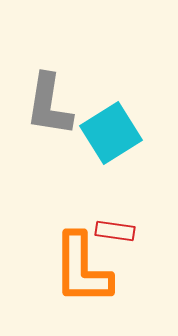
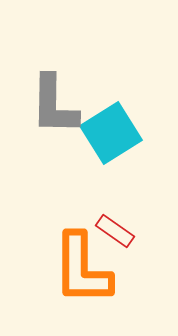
gray L-shape: moved 5 px right; rotated 8 degrees counterclockwise
red rectangle: rotated 27 degrees clockwise
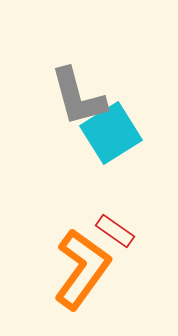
gray L-shape: moved 24 px right, 8 px up; rotated 16 degrees counterclockwise
orange L-shape: rotated 144 degrees counterclockwise
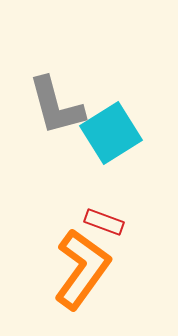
gray L-shape: moved 22 px left, 9 px down
red rectangle: moved 11 px left, 9 px up; rotated 15 degrees counterclockwise
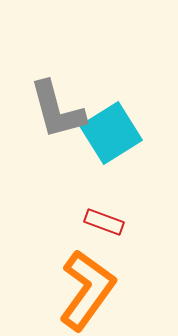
gray L-shape: moved 1 px right, 4 px down
orange L-shape: moved 5 px right, 21 px down
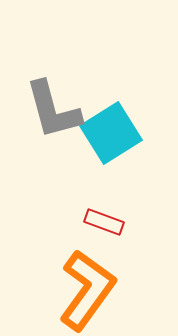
gray L-shape: moved 4 px left
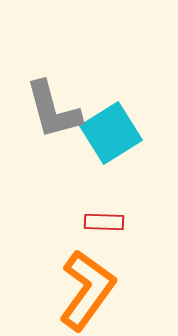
red rectangle: rotated 18 degrees counterclockwise
